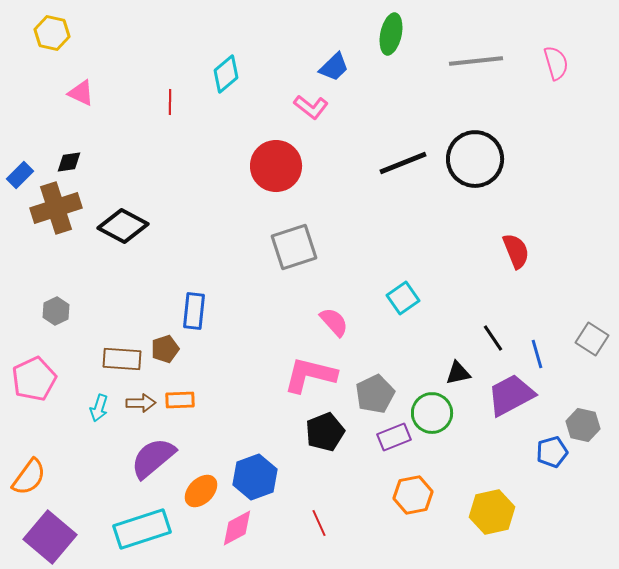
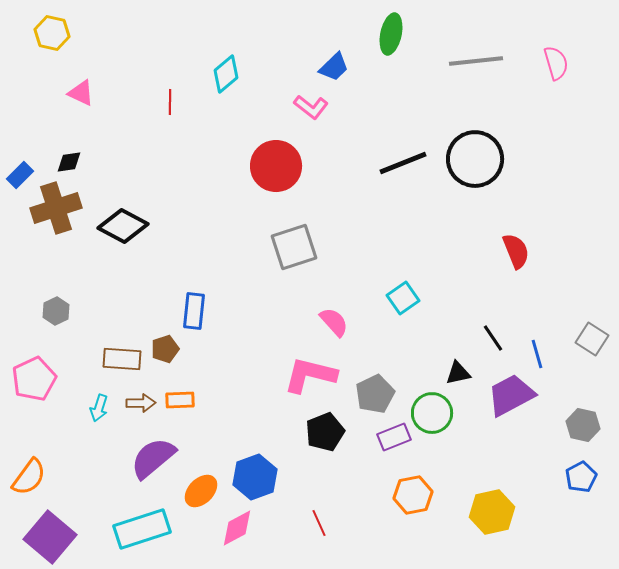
blue pentagon at (552, 452): moved 29 px right, 25 px down; rotated 12 degrees counterclockwise
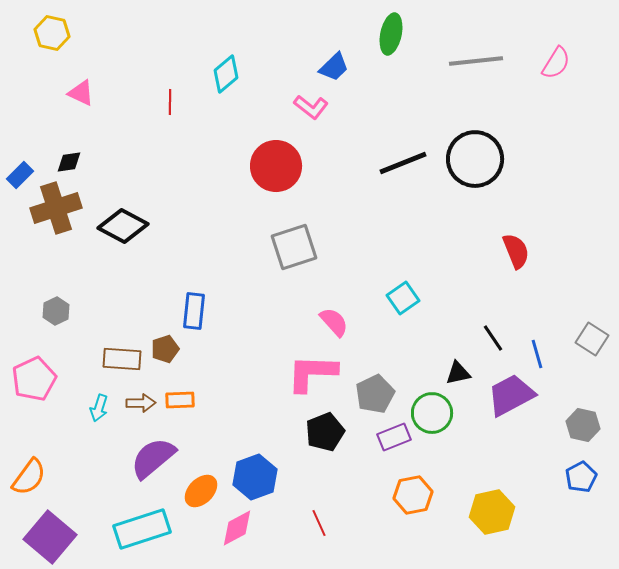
pink semicircle at (556, 63): rotated 48 degrees clockwise
pink L-shape at (310, 375): moved 2 px right, 2 px up; rotated 12 degrees counterclockwise
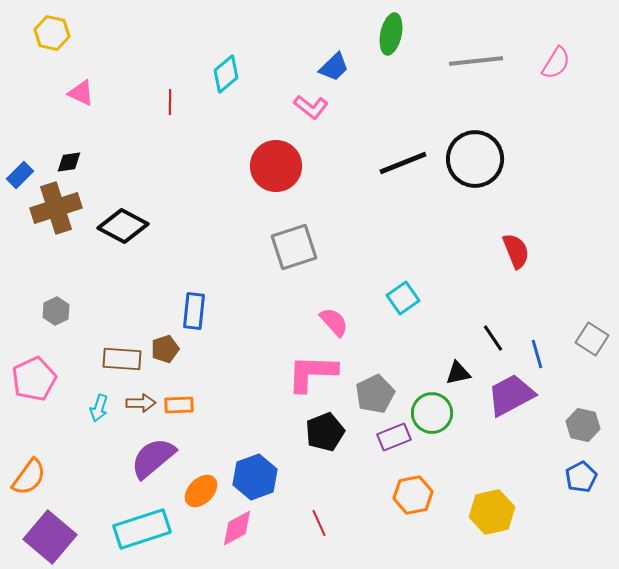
orange rectangle at (180, 400): moved 1 px left, 5 px down
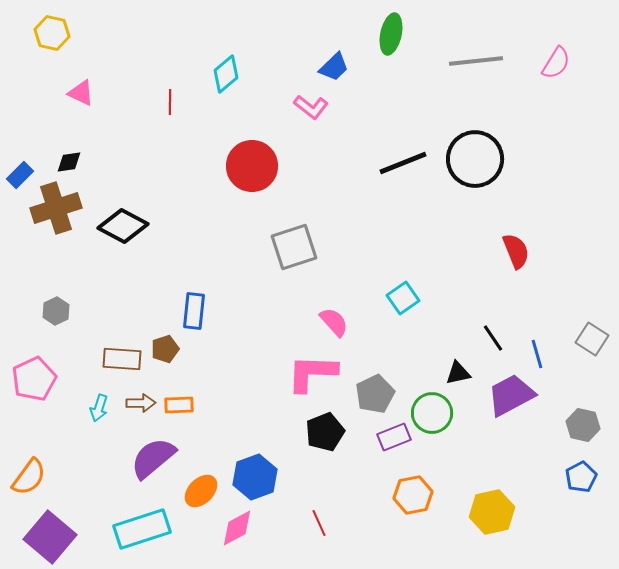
red circle at (276, 166): moved 24 px left
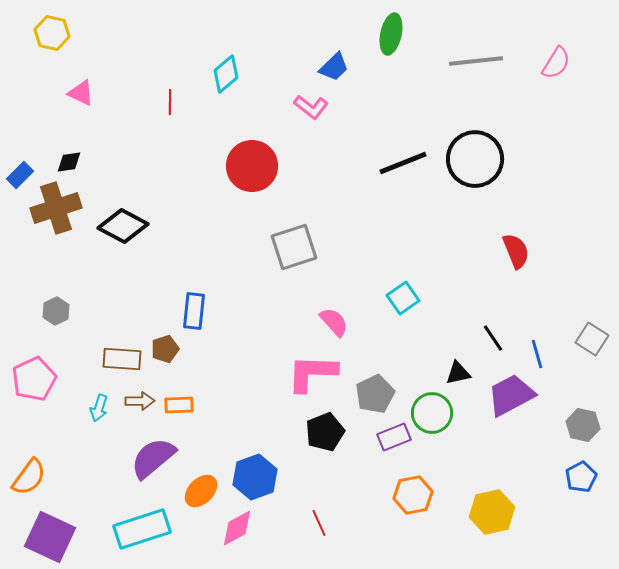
brown arrow at (141, 403): moved 1 px left, 2 px up
purple square at (50, 537): rotated 15 degrees counterclockwise
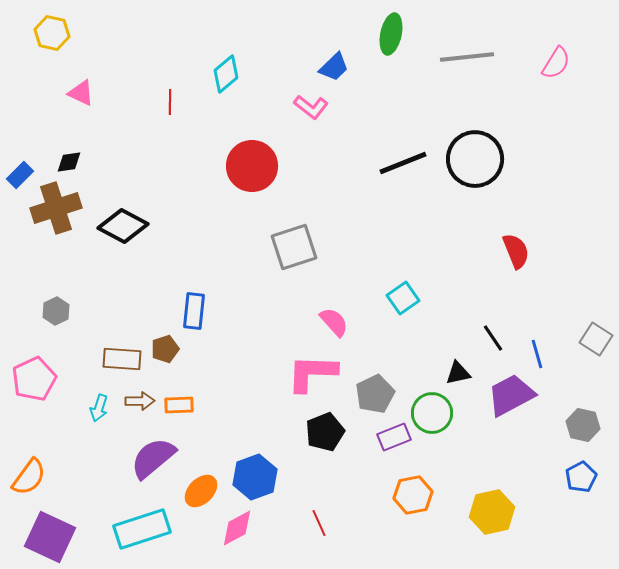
gray line at (476, 61): moved 9 px left, 4 px up
gray square at (592, 339): moved 4 px right
